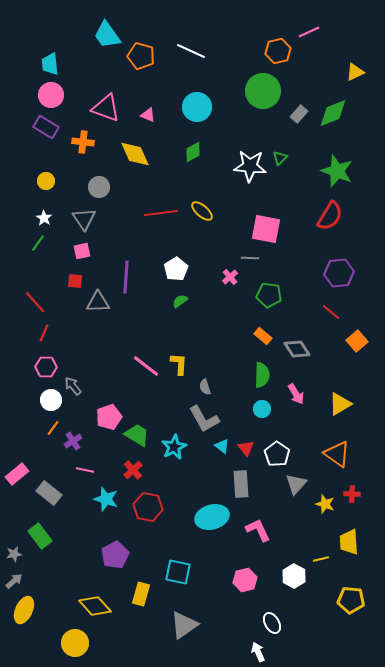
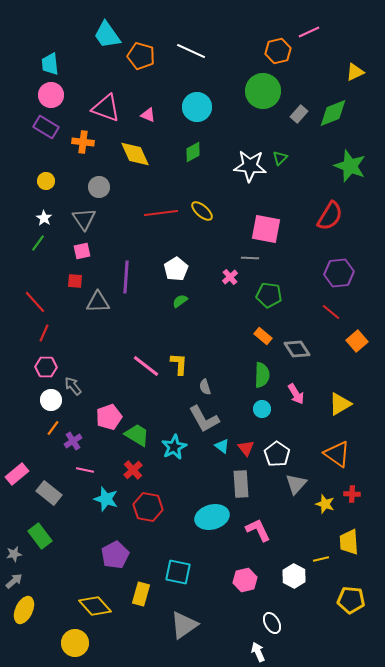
green star at (337, 171): moved 13 px right, 5 px up
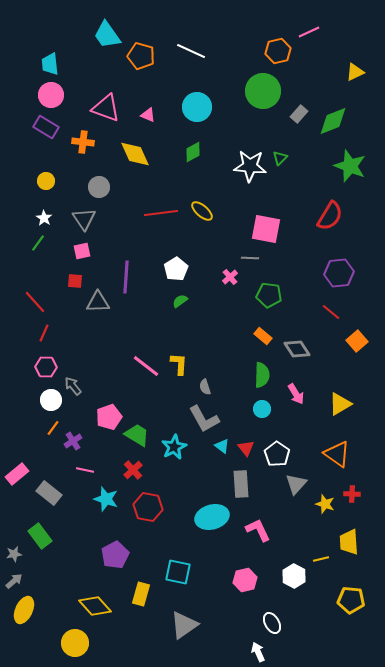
green diamond at (333, 113): moved 8 px down
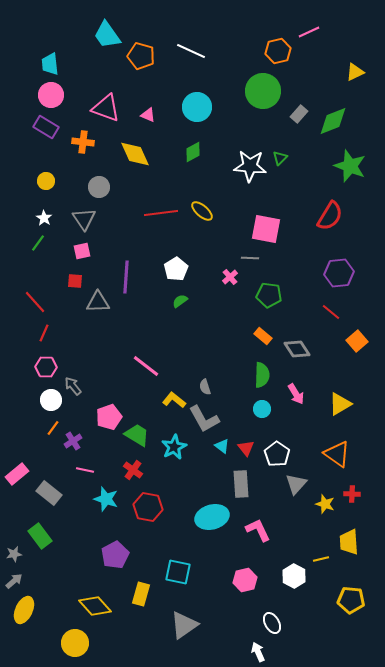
yellow L-shape at (179, 364): moved 5 px left, 36 px down; rotated 55 degrees counterclockwise
red cross at (133, 470): rotated 12 degrees counterclockwise
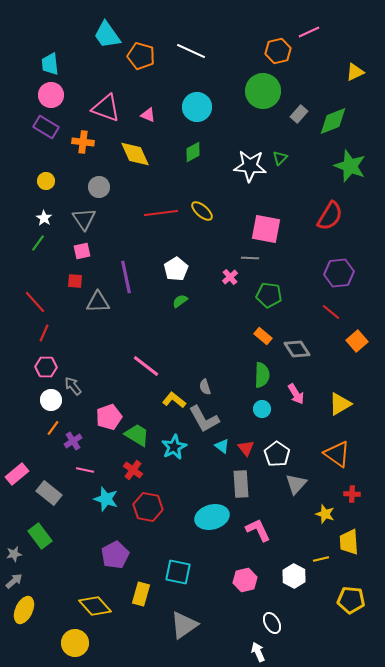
purple line at (126, 277): rotated 16 degrees counterclockwise
yellow star at (325, 504): moved 10 px down
